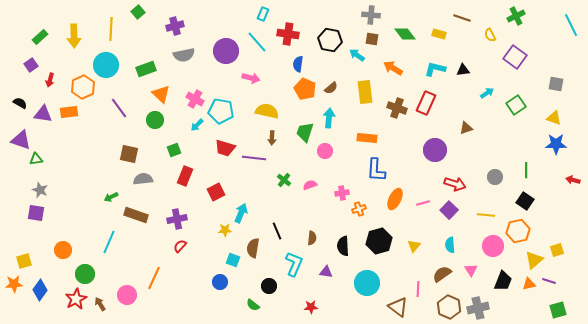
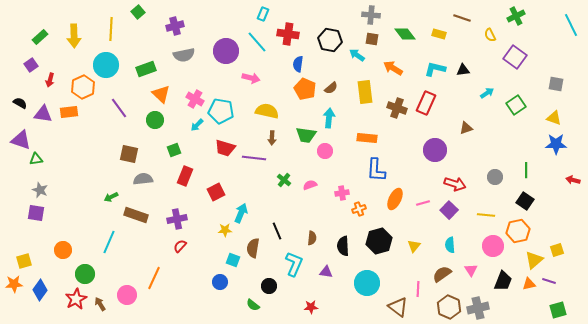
green trapezoid at (305, 132): moved 1 px right, 3 px down; rotated 100 degrees counterclockwise
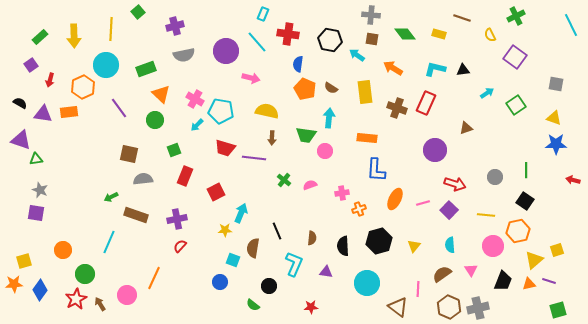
brown semicircle at (331, 88): rotated 72 degrees clockwise
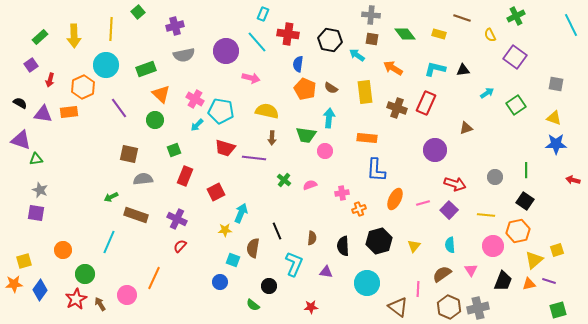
purple cross at (177, 219): rotated 36 degrees clockwise
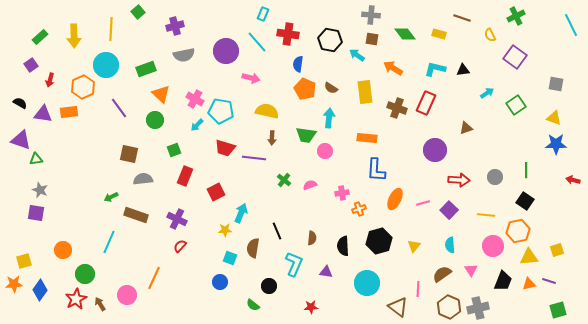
red arrow at (455, 184): moved 4 px right, 4 px up; rotated 15 degrees counterclockwise
cyan square at (233, 260): moved 3 px left, 2 px up
yellow triangle at (534, 260): moved 5 px left, 3 px up; rotated 36 degrees clockwise
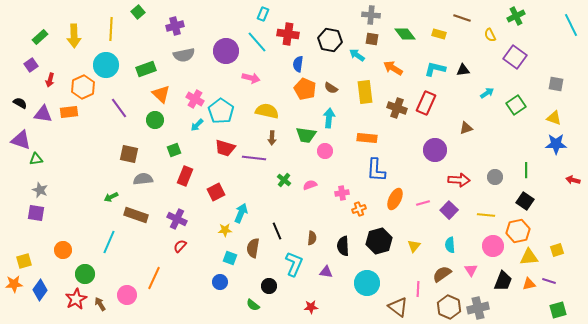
cyan pentagon at (221, 111): rotated 25 degrees clockwise
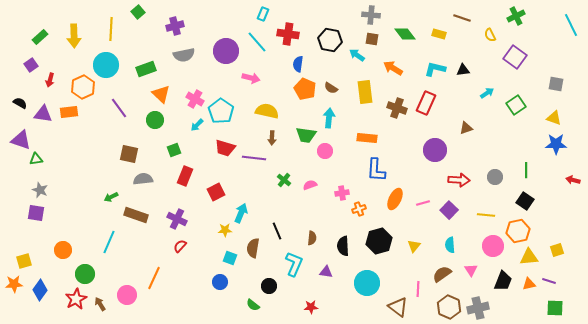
green square at (558, 310): moved 3 px left, 2 px up; rotated 18 degrees clockwise
